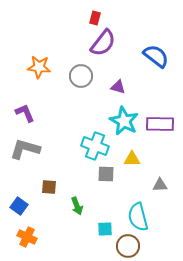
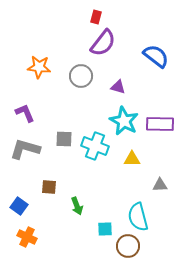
red rectangle: moved 1 px right, 1 px up
gray square: moved 42 px left, 35 px up
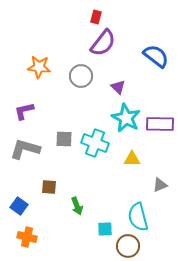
purple triangle: rotated 28 degrees clockwise
purple L-shape: moved 1 px left, 2 px up; rotated 80 degrees counterclockwise
cyan star: moved 2 px right, 3 px up
cyan cross: moved 3 px up
gray triangle: rotated 21 degrees counterclockwise
orange cross: rotated 12 degrees counterclockwise
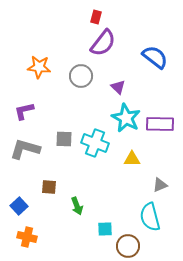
blue semicircle: moved 1 px left, 1 px down
blue square: rotated 12 degrees clockwise
cyan semicircle: moved 12 px right
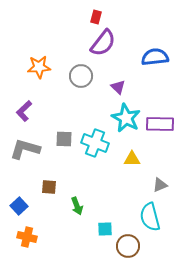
blue semicircle: rotated 44 degrees counterclockwise
orange star: rotated 10 degrees counterclockwise
purple L-shape: rotated 30 degrees counterclockwise
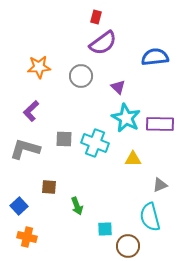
purple semicircle: rotated 16 degrees clockwise
purple L-shape: moved 7 px right
yellow triangle: moved 1 px right
